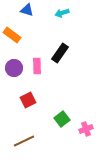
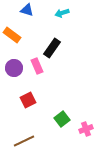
black rectangle: moved 8 px left, 5 px up
pink rectangle: rotated 21 degrees counterclockwise
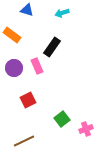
black rectangle: moved 1 px up
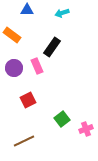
blue triangle: rotated 16 degrees counterclockwise
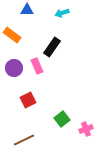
brown line: moved 1 px up
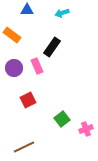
brown line: moved 7 px down
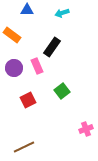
green square: moved 28 px up
